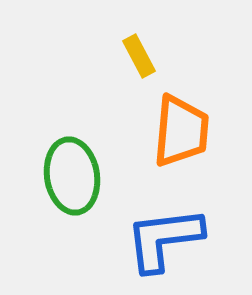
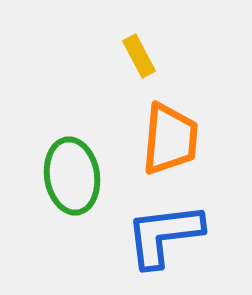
orange trapezoid: moved 11 px left, 8 px down
blue L-shape: moved 4 px up
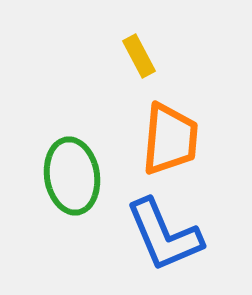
blue L-shape: rotated 106 degrees counterclockwise
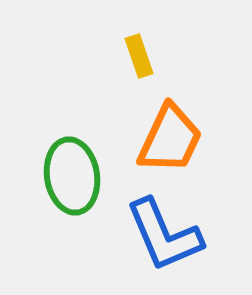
yellow rectangle: rotated 9 degrees clockwise
orange trapezoid: rotated 20 degrees clockwise
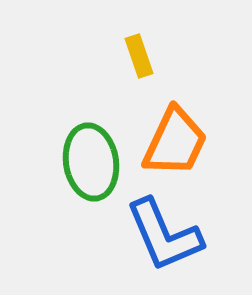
orange trapezoid: moved 5 px right, 3 px down
green ellipse: moved 19 px right, 14 px up
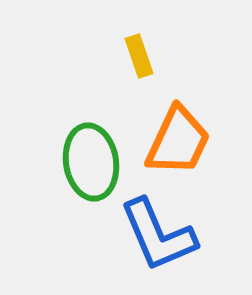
orange trapezoid: moved 3 px right, 1 px up
blue L-shape: moved 6 px left
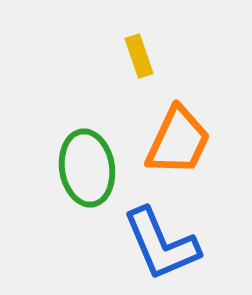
green ellipse: moved 4 px left, 6 px down
blue L-shape: moved 3 px right, 9 px down
